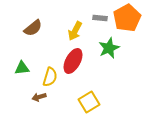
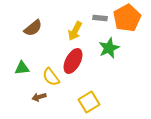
yellow semicircle: moved 1 px right; rotated 126 degrees clockwise
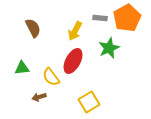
brown semicircle: rotated 78 degrees counterclockwise
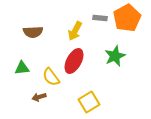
brown semicircle: moved 4 px down; rotated 114 degrees clockwise
green star: moved 6 px right, 8 px down
red ellipse: moved 1 px right
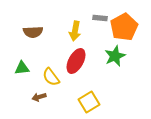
orange pentagon: moved 3 px left, 9 px down
yellow arrow: rotated 18 degrees counterclockwise
red ellipse: moved 2 px right
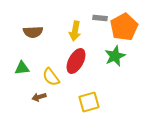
yellow square: rotated 15 degrees clockwise
